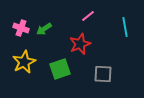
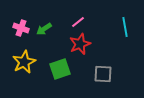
pink line: moved 10 px left, 6 px down
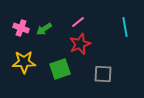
yellow star: rotated 25 degrees clockwise
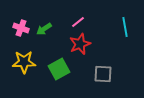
green square: moved 1 px left; rotated 10 degrees counterclockwise
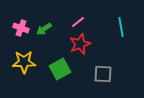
cyan line: moved 4 px left
green square: moved 1 px right
